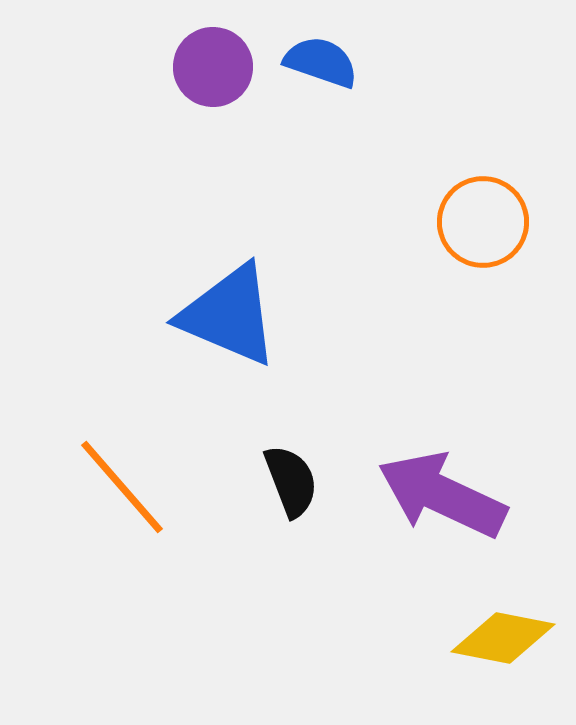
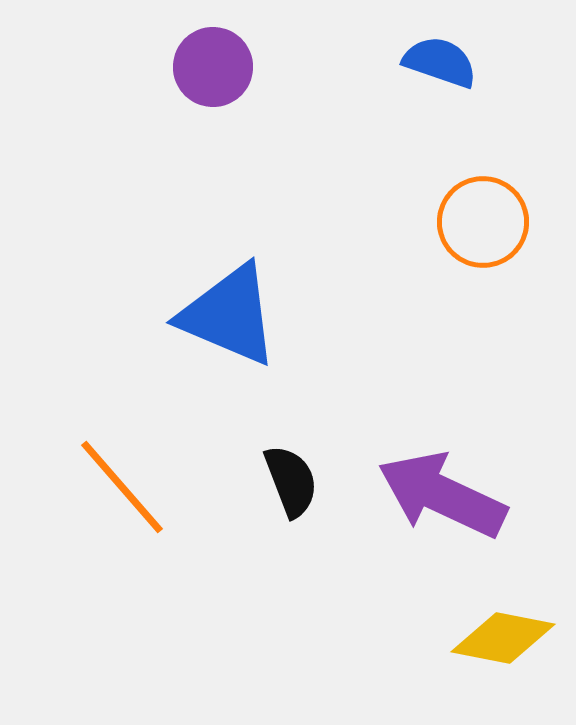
blue semicircle: moved 119 px right
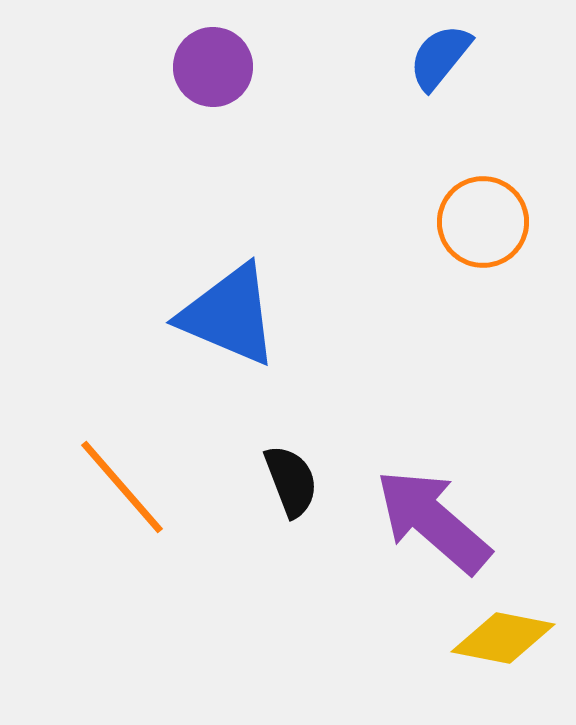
blue semicircle: moved 5 px up; rotated 70 degrees counterclockwise
purple arrow: moved 9 px left, 26 px down; rotated 16 degrees clockwise
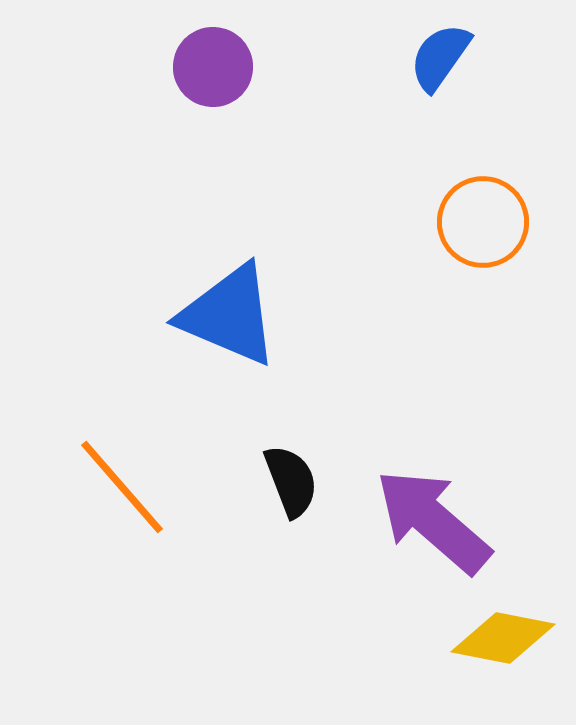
blue semicircle: rotated 4 degrees counterclockwise
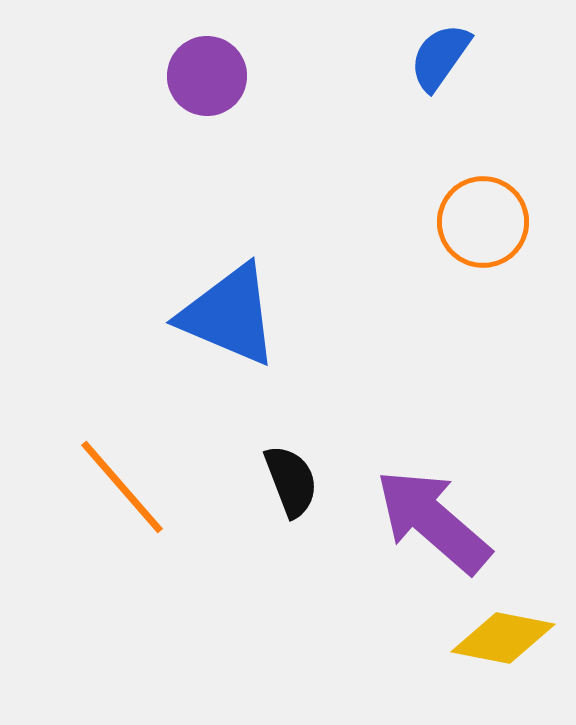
purple circle: moved 6 px left, 9 px down
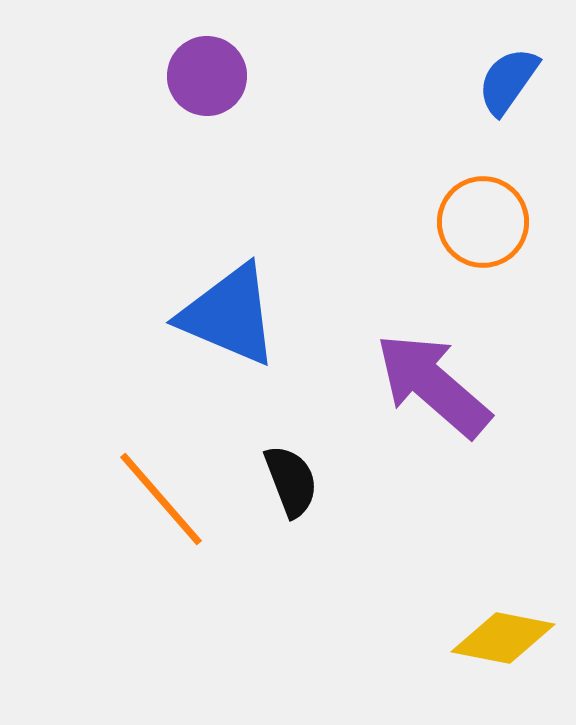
blue semicircle: moved 68 px right, 24 px down
orange line: moved 39 px right, 12 px down
purple arrow: moved 136 px up
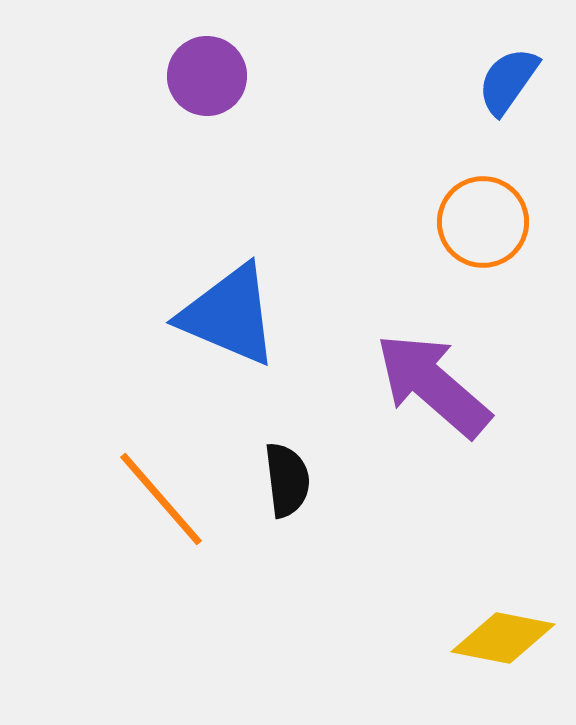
black semicircle: moved 4 px left, 1 px up; rotated 14 degrees clockwise
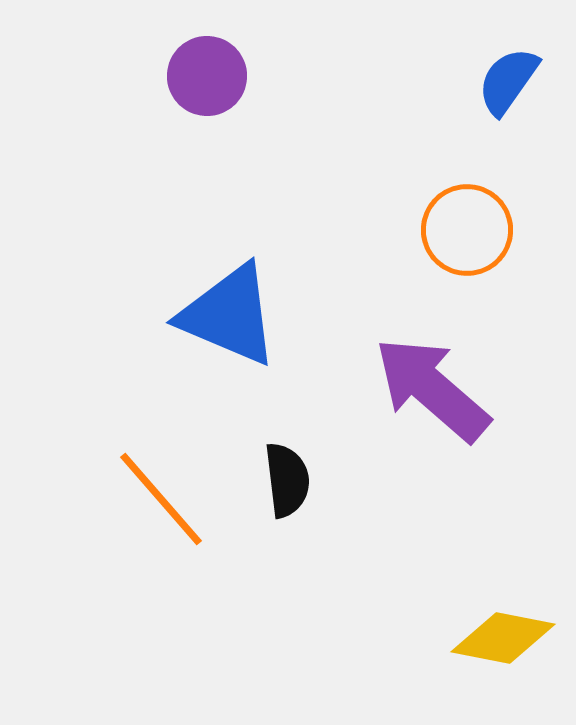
orange circle: moved 16 px left, 8 px down
purple arrow: moved 1 px left, 4 px down
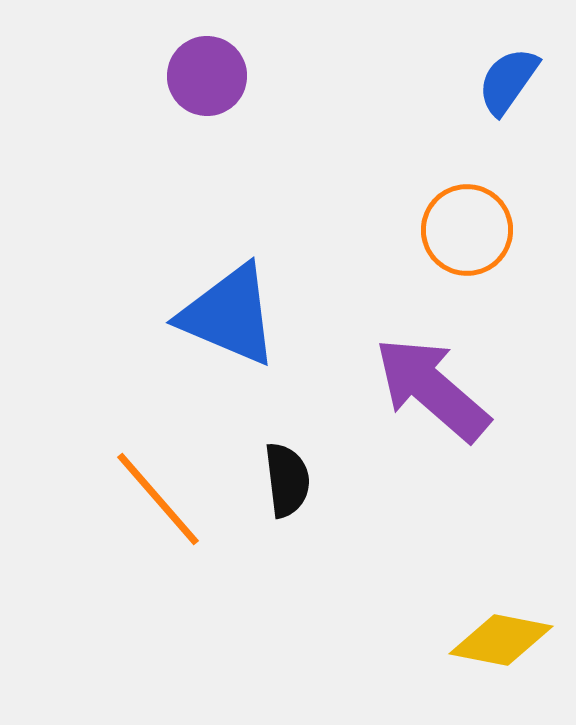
orange line: moved 3 px left
yellow diamond: moved 2 px left, 2 px down
